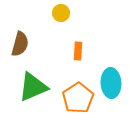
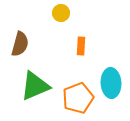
orange rectangle: moved 3 px right, 5 px up
green triangle: moved 2 px right, 1 px up
orange pentagon: rotated 12 degrees clockwise
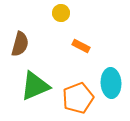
orange rectangle: rotated 66 degrees counterclockwise
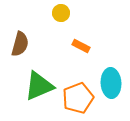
green triangle: moved 4 px right
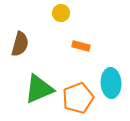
orange rectangle: rotated 12 degrees counterclockwise
green triangle: moved 3 px down
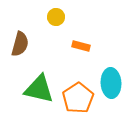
yellow circle: moved 5 px left, 4 px down
green triangle: rotated 36 degrees clockwise
orange pentagon: rotated 12 degrees counterclockwise
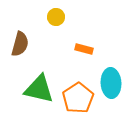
orange rectangle: moved 3 px right, 3 px down
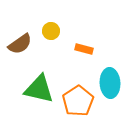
yellow circle: moved 5 px left, 14 px down
brown semicircle: rotated 40 degrees clockwise
cyan ellipse: moved 1 px left
orange pentagon: moved 3 px down
